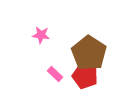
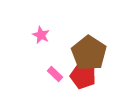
pink star: rotated 18 degrees clockwise
red pentagon: moved 2 px left
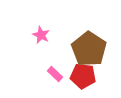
brown pentagon: moved 4 px up
red pentagon: rotated 10 degrees counterclockwise
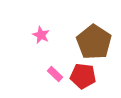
brown pentagon: moved 5 px right, 7 px up
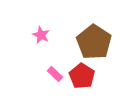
red pentagon: moved 1 px left; rotated 25 degrees clockwise
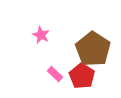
brown pentagon: moved 1 px left, 7 px down
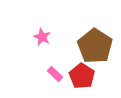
pink star: moved 1 px right, 2 px down
brown pentagon: moved 2 px right, 3 px up
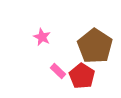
pink rectangle: moved 3 px right, 3 px up
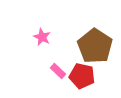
red pentagon: rotated 20 degrees counterclockwise
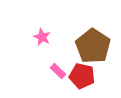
brown pentagon: moved 2 px left
